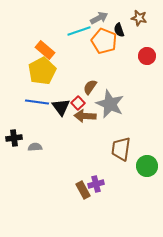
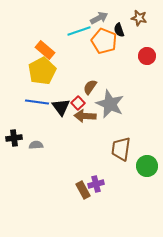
gray semicircle: moved 1 px right, 2 px up
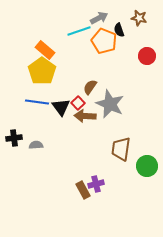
yellow pentagon: rotated 8 degrees counterclockwise
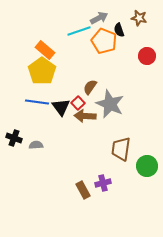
black cross: rotated 28 degrees clockwise
purple cross: moved 7 px right, 1 px up
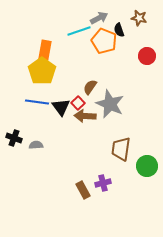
orange rectangle: rotated 60 degrees clockwise
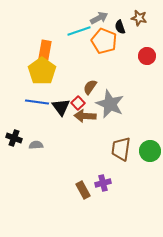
black semicircle: moved 1 px right, 3 px up
green circle: moved 3 px right, 15 px up
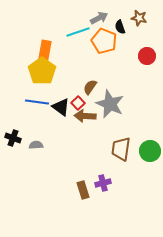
cyan line: moved 1 px left, 1 px down
black triangle: rotated 18 degrees counterclockwise
black cross: moved 1 px left
brown rectangle: rotated 12 degrees clockwise
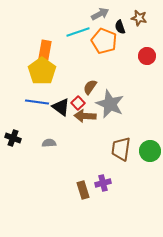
gray arrow: moved 1 px right, 4 px up
gray semicircle: moved 13 px right, 2 px up
